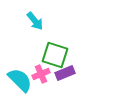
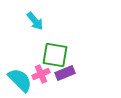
green square: rotated 8 degrees counterclockwise
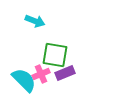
cyan arrow: rotated 30 degrees counterclockwise
cyan semicircle: moved 4 px right
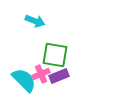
purple rectangle: moved 6 px left, 3 px down
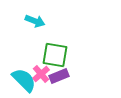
pink cross: rotated 18 degrees counterclockwise
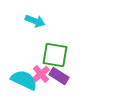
purple rectangle: rotated 54 degrees clockwise
cyan semicircle: rotated 20 degrees counterclockwise
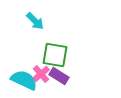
cyan arrow: rotated 24 degrees clockwise
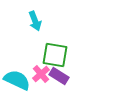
cyan arrow: rotated 24 degrees clockwise
cyan semicircle: moved 7 px left
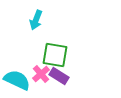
cyan arrow: moved 1 px right, 1 px up; rotated 42 degrees clockwise
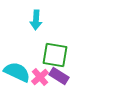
cyan arrow: rotated 18 degrees counterclockwise
pink cross: moved 1 px left, 3 px down
cyan semicircle: moved 8 px up
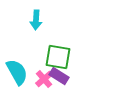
green square: moved 3 px right, 2 px down
cyan semicircle: rotated 36 degrees clockwise
pink cross: moved 4 px right, 2 px down
